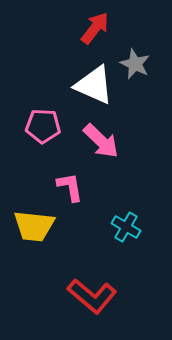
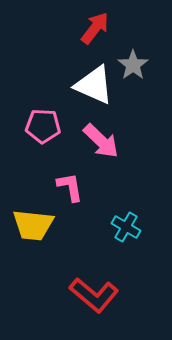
gray star: moved 2 px left, 1 px down; rotated 12 degrees clockwise
yellow trapezoid: moved 1 px left, 1 px up
red L-shape: moved 2 px right, 1 px up
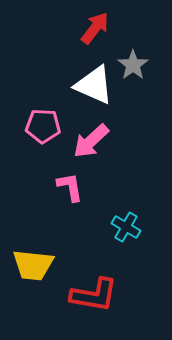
pink arrow: moved 10 px left; rotated 93 degrees clockwise
yellow trapezoid: moved 40 px down
red L-shape: rotated 30 degrees counterclockwise
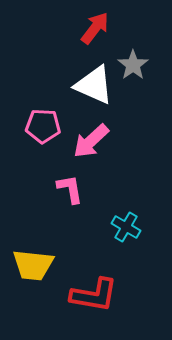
pink L-shape: moved 2 px down
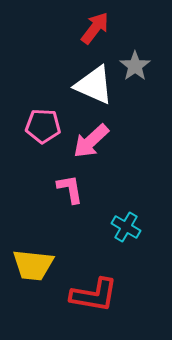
gray star: moved 2 px right, 1 px down
